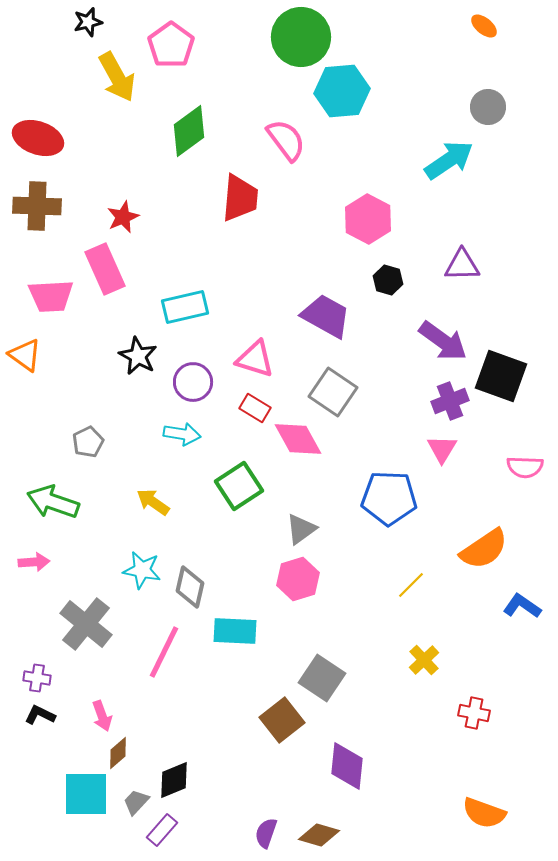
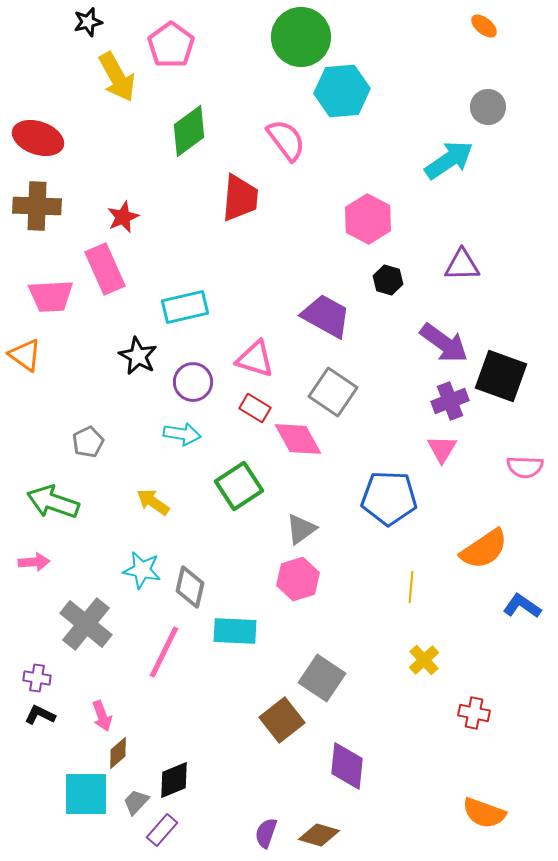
purple arrow at (443, 341): moved 1 px right, 2 px down
yellow line at (411, 585): moved 2 px down; rotated 40 degrees counterclockwise
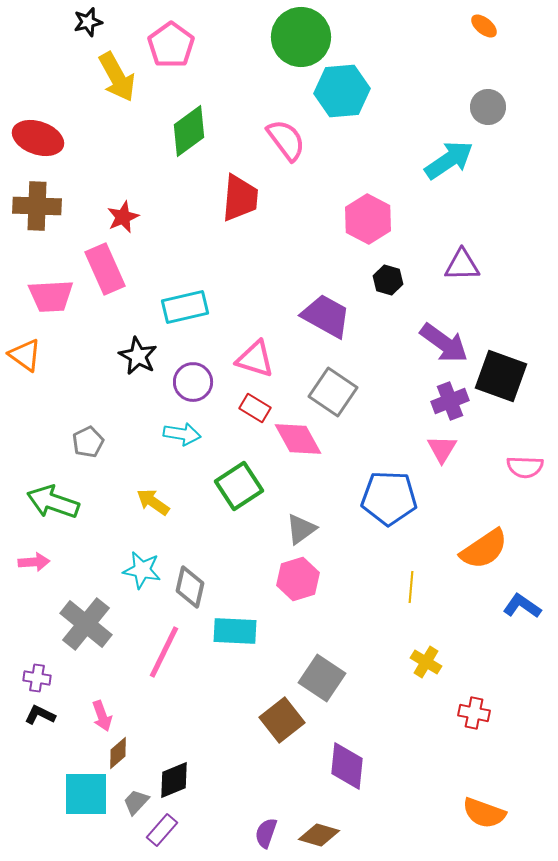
yellow cross at (424, 660): moved 2 px right, 2 px down; rotated 16 degrees counterclockwise
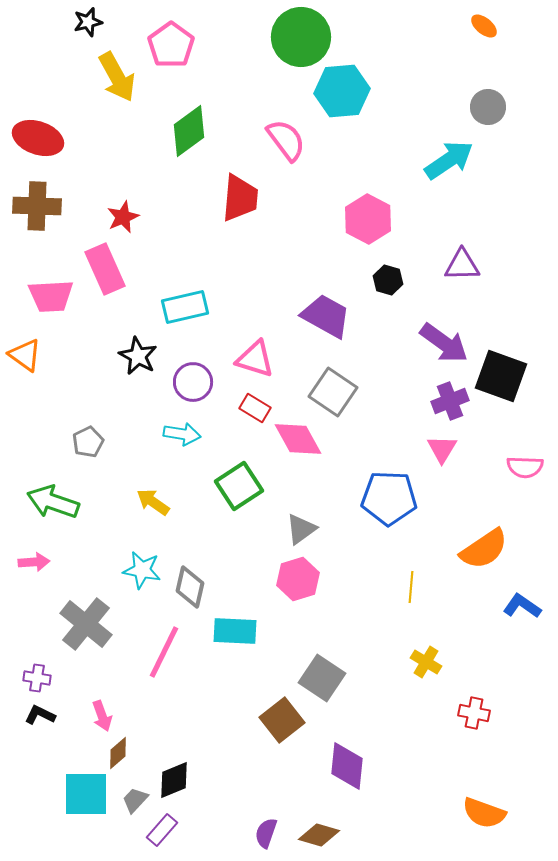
gray trapezoid at (136, 802): moved 1 px left, 2 px up
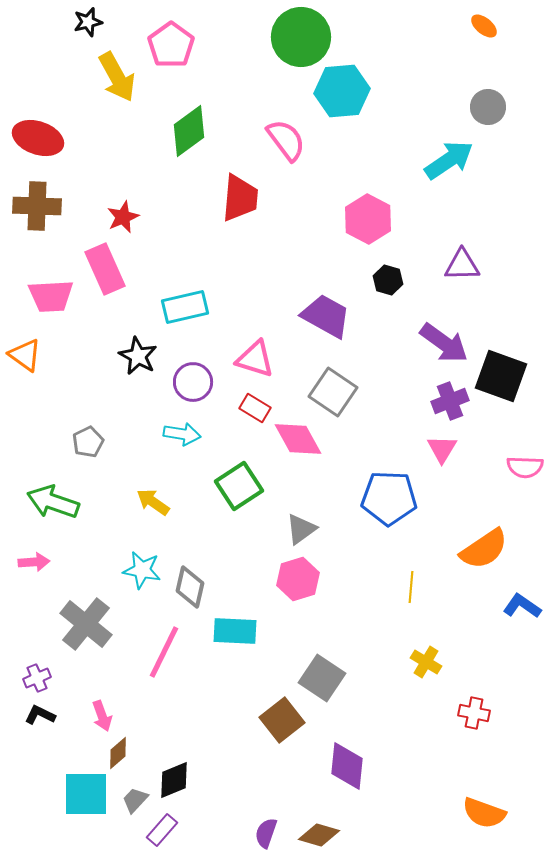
purple cross at (37, 678): rotated 32 degrees counterclockwise
